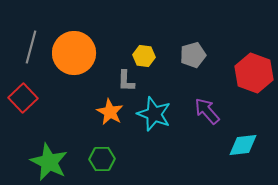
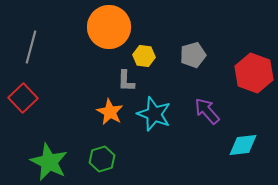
orange circle: moved 35 px right, 26 px up
green hexagon: rotated 15 degrees counterclockwise
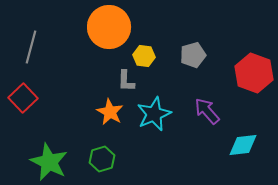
cyan star: rotated 28 degrees clockwise
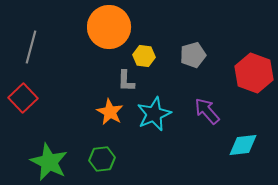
green hexagon: rotated 10 degrees clockwise
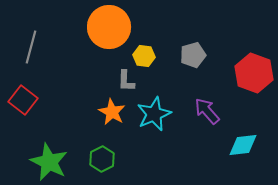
red square: moved 2 px down; rotated 8 degrees counterclockwise
orange star: moved 2 px right
green hexagon: rotated 20 degrees counterclockwise
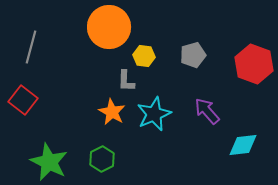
red hexagon: moved 9 px up
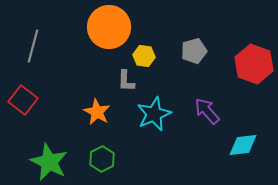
gray line: moved 2 px right, 1 px up
gray pentagon: moved 1 px right, 4 px up
orange star: moved 15 px left
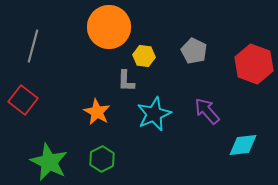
gray pentagon: rotated 30 degrees counterclockwise
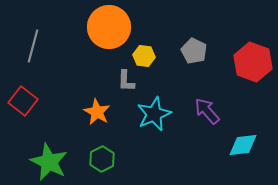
red hexagon: moved 1 px left, 2 px up
red square: moved 1 px down
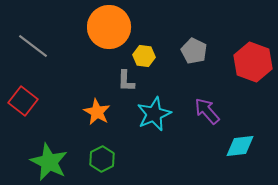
gray line: rotated 68 degrees counterclockwise
cyan diamond: moved 3 px left, 1 px down
